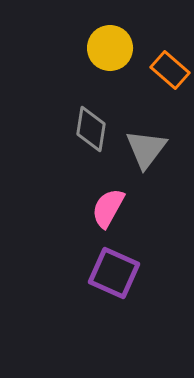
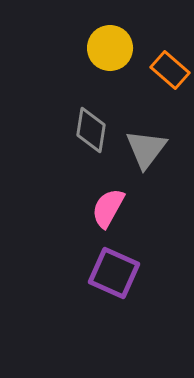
gray diamond: moved 1 px down
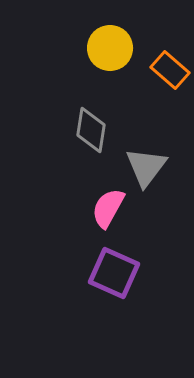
gray triangle: moved 18 px down
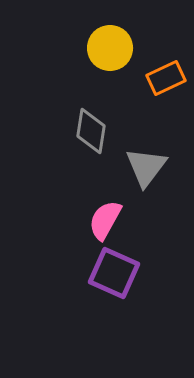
orange rectangle: moved 4 px left, 8 px down; rotated 66 degrees counterclockwise
gray diamond: moved 1 px down
pink semicircle: moved 3 px left, 12 px down
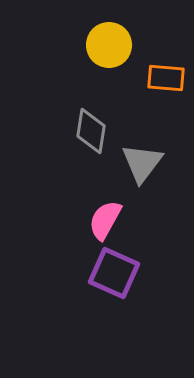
yellow circle: moved 1 px left, 3 px up
orange rectangle: rotated 30 degrees clockwise
gray triangle: moved 4 px left, 4 px up
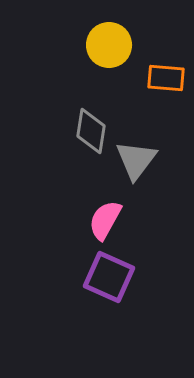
gray triangle: moved 6 px left, 3 px up
purple square: moved 5 px left, 4 px down
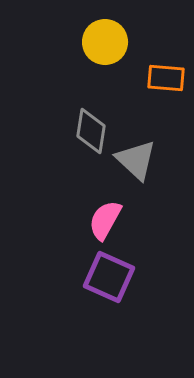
yellow circle: moved 4 px left, 3 px up
gray triangle: rotated 24 degrees counterclockwise
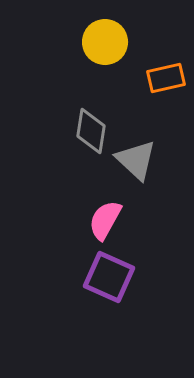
orange rectangle: rotated 18 degrees counterclockwise
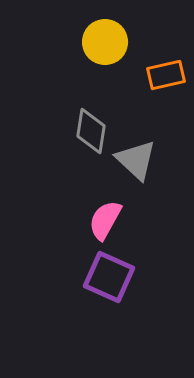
orange rectangle: moved 3 px up
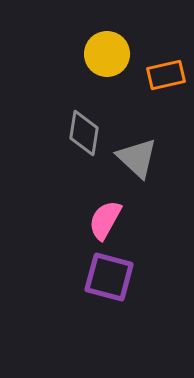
yellow circle: moved 2 px right, 12 px down
gray diamond: moved 7 px left, 2 px down
gray triangle: moved 1 px right, 2 px up
purple square: rotated 9 degrees counterclockwise
